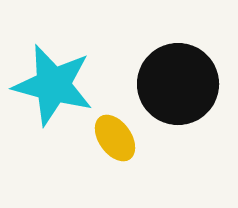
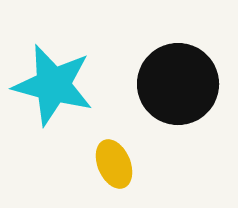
yellow ellipse: moved 1 px left, 26 px down; rotated 12 degrees clockwise
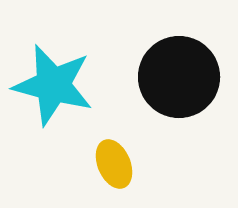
black circle: moved 1 px right, 7 px up
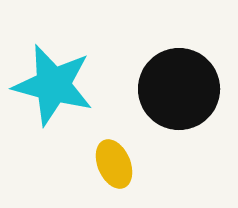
black circle: moved 12 px down
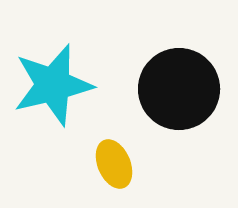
cyan star: rotated 28 degrees counterclockwise
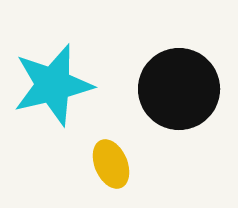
yellow ellipse: moved 3 px left
